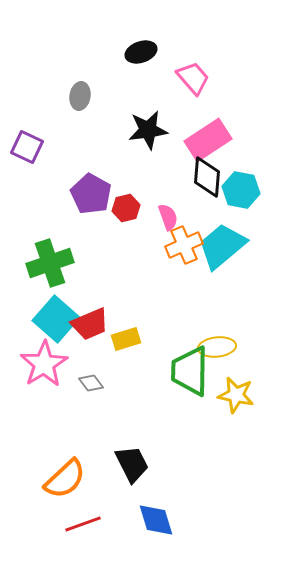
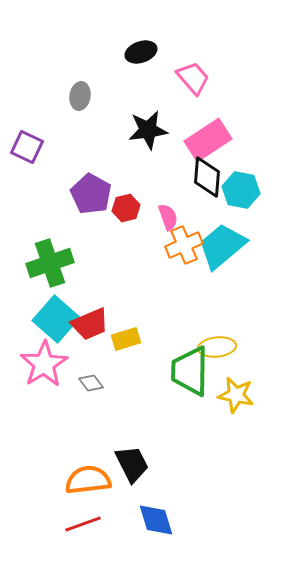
orange semicircle: moved 23 px right, 1 px down; rotated 144 degrees counterclockwise
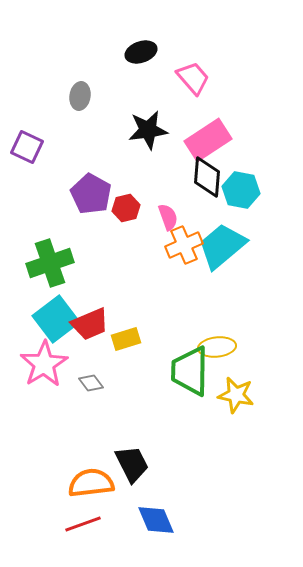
cyan square: rotated 12 degrees clockwise
orange semicircle: moved 3 px right, 3 px down
blue diamond: rotated 6 degrees counterclockwise
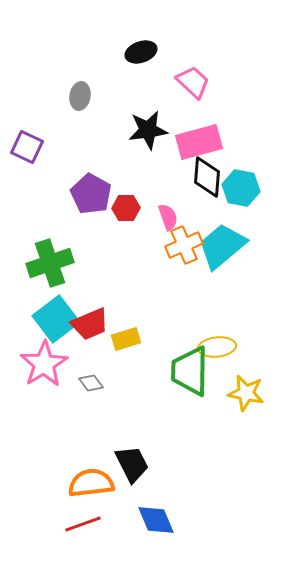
pink trapezoid: moved 4 px down; rotated 6 degrees counterclockwise
pink rectangle: moved 9 px left, 2 px down; rotated 18 degrees clockwise
cyan hexagon: moved 2 px up
red hexagon: rotated 12 degrees clockwise
yellow star: moved 10 px right, 2 px up
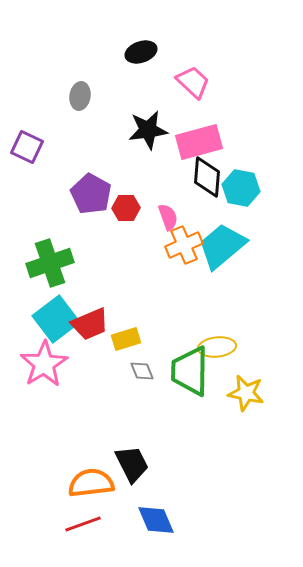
gray diamond: moved 51 px right, 12 px up; rotated 15 degrees clockwise
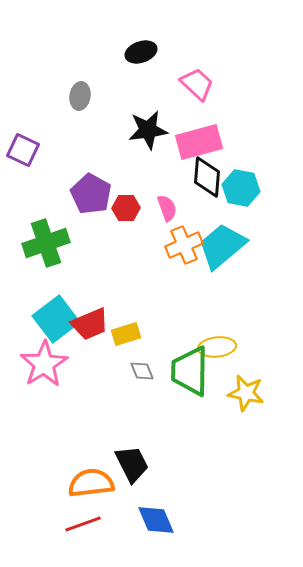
pink trapezoid: moved 4 px right, 2 px down
purple square: moved 4 px left, 3 px down
pink semicircle: moved 1 px left, 9 px up
green cross: moved 4 px left, 20 px up
yellow rectangle: moved 5 px up
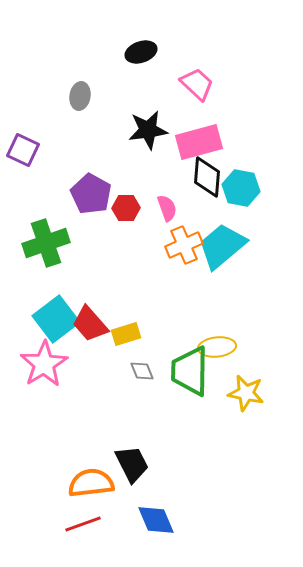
red trapezoid: rotated 72 degrees clockwise
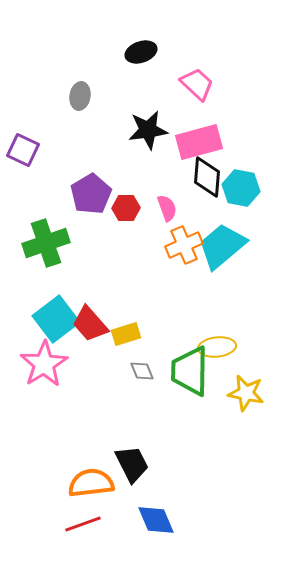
purple pentagon: rotated 12 degrees clockwise
